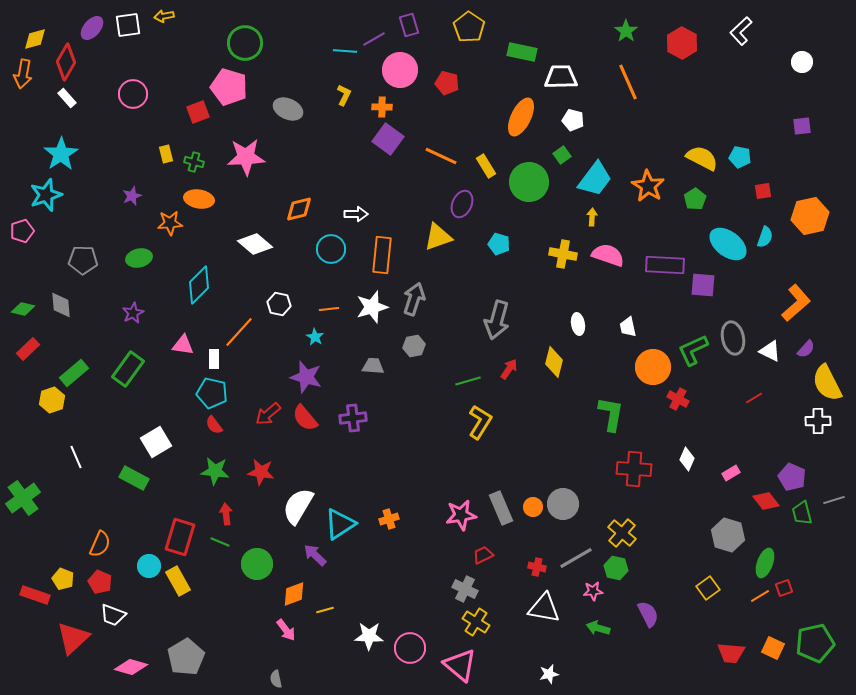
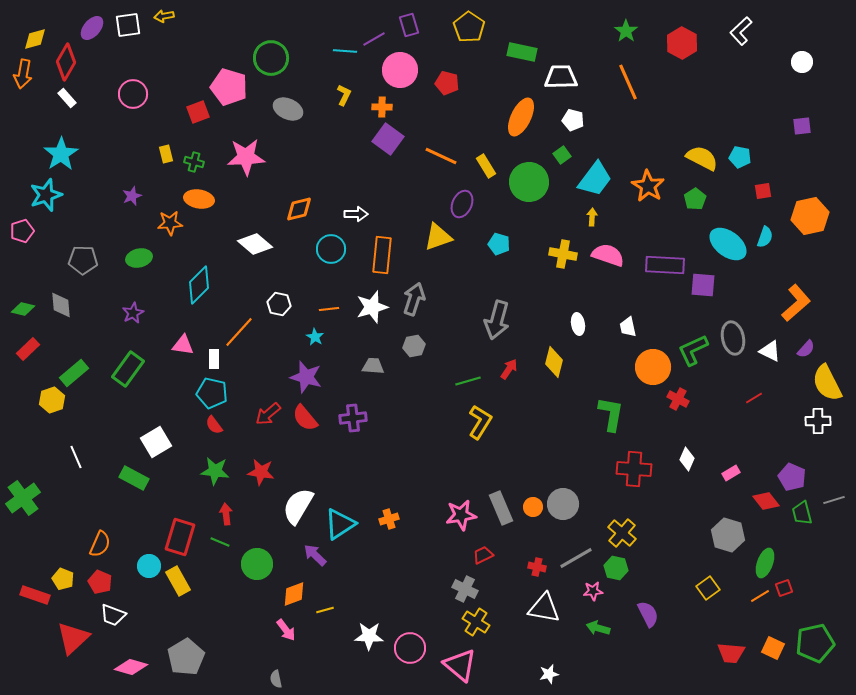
green circle at (245, 43): moved 26 px right, 15 px down
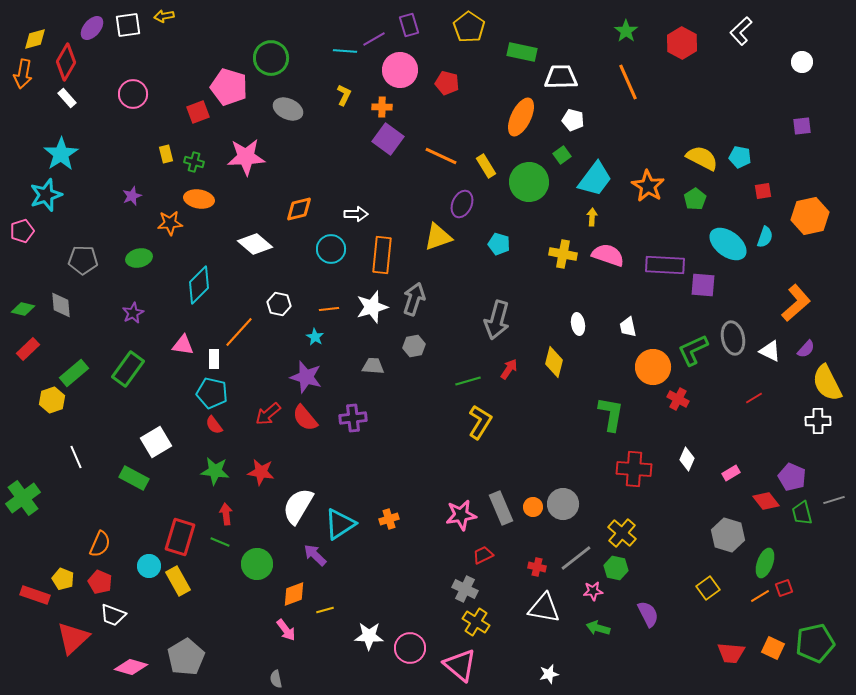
gray line at (576, 558): rotated 8 degrees counterclockwise
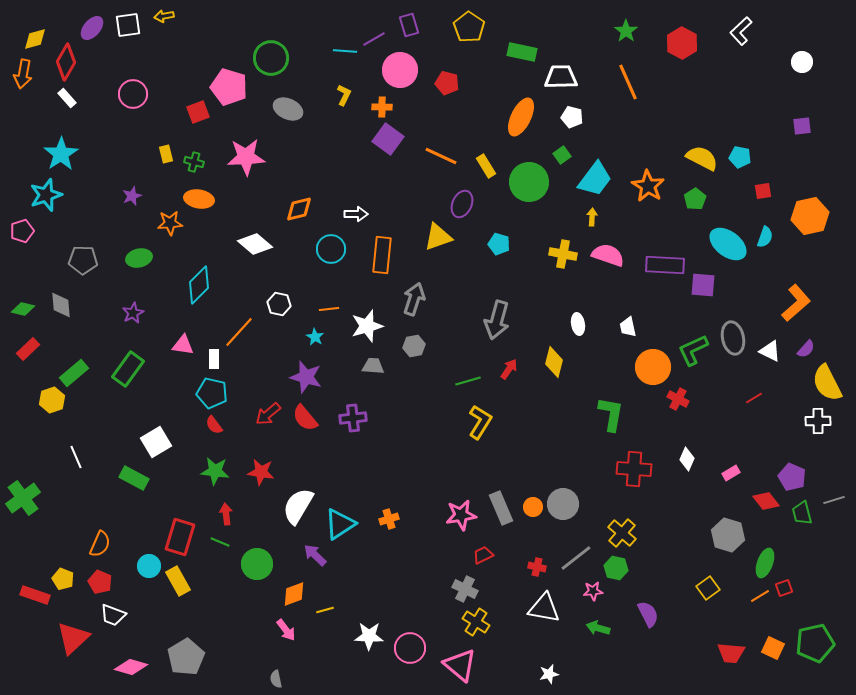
white pentagon at (573, 120): moved 1 px left, 3 px up
white star at (372, 307): moved 5 px left, 19 px down
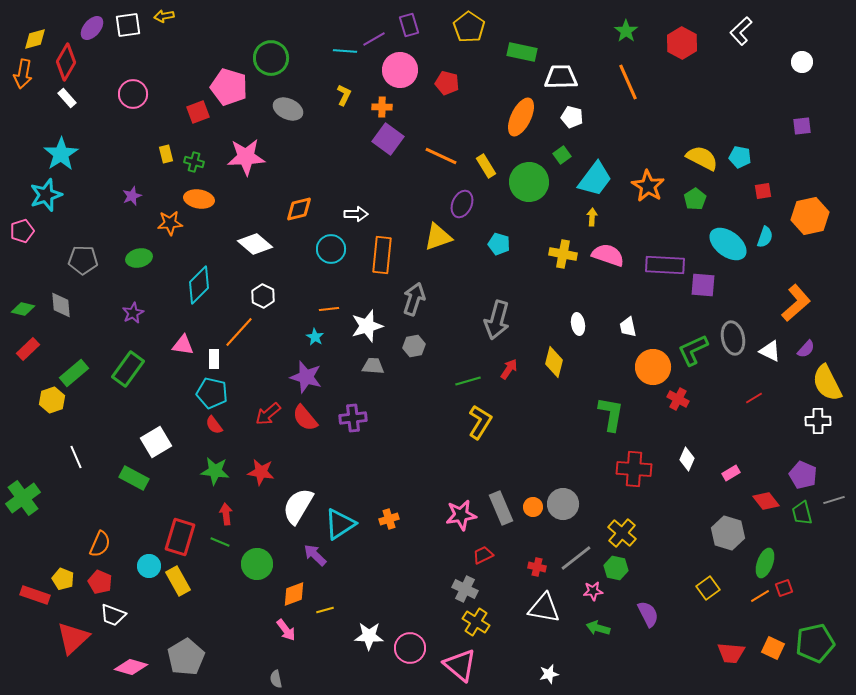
white hexagon at (279, 304): moved 16 px left, 8 px up; rotated 15 degrees clockwise
purple pentagon at (792, 477): moved 11 px right, 2 px up
gray hexagon at (728, 535): moved 2 px up
